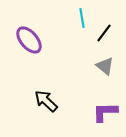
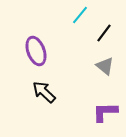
cyan line: moved 2 px left, 3 px up; rotated 48 degrees clockwise
purple ellipse: moved 7 px right, 11 px down; rotated 20 degrees clockwise
black arrow: moved 2 px left, 9 px up
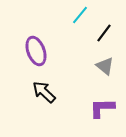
purple L-shape: moved 3 px left, 4 px up
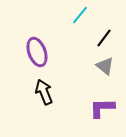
black line: moved 5 px down
purple ellipse: moved 1 px right, 1 px down
black arrow: rotated 25 degrees clockwise
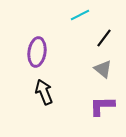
cyan line: rotated 24 degrees clockwise
purple ellipse: rotated 28 degrees clockwise
gray triangle: moved 2 px left, 3 px down
purple L-shape: moved 2 px up
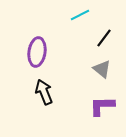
gray triangle: moved 1 px left
